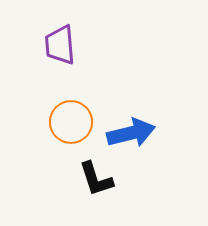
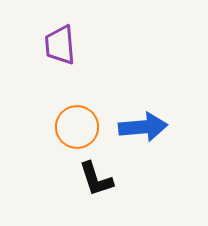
orange circle: moved 6 px right, 5 px down
blue arrow: moved 12 px right, 6 px up; rotated 9 degrees clockwise
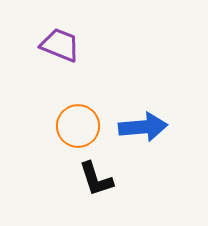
purple trapezoid: rotated 117 degrees clockwise
orange circle: moved 1 px right, 1 px up
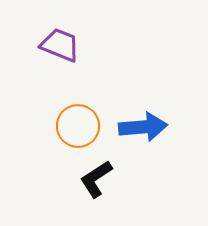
black L-shape: rotated 75 degrees clockwise
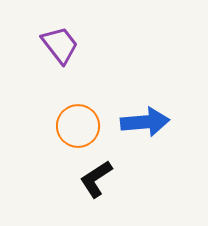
purple trapezoid: rotated 30 degrees clockwise
blue arrow: moved 2 px right, 5 px up
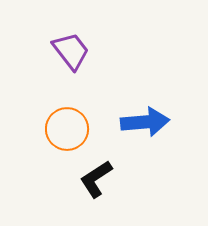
purple trapezoid: moved 11 px right, 6 px down
orange circle: moved 11 px left, 3 px down
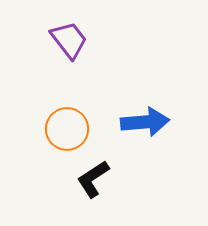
purple trapezoid: moved 2 px left, 11 px up
black L-shape: moved 3 px left
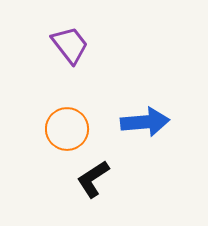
purple trapezoid: moved 1 px right, 5 px down
